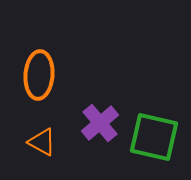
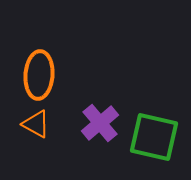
orange triangle: moved 6 px left, 18 px up
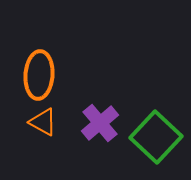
orange triangle: moved 7 px right, 2 px up
green square: moved 2 px right; rotated 30 degrees clockwise
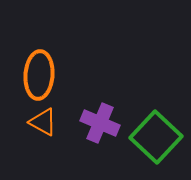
purple cross: rotated 27 degrees counterclockwise
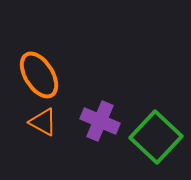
orange ellipse: rotated 36 degrees counterclockwise
purple cross: moved 2 px up
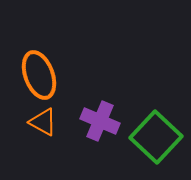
orange ellipse: rotated 12 degrees clockwise
